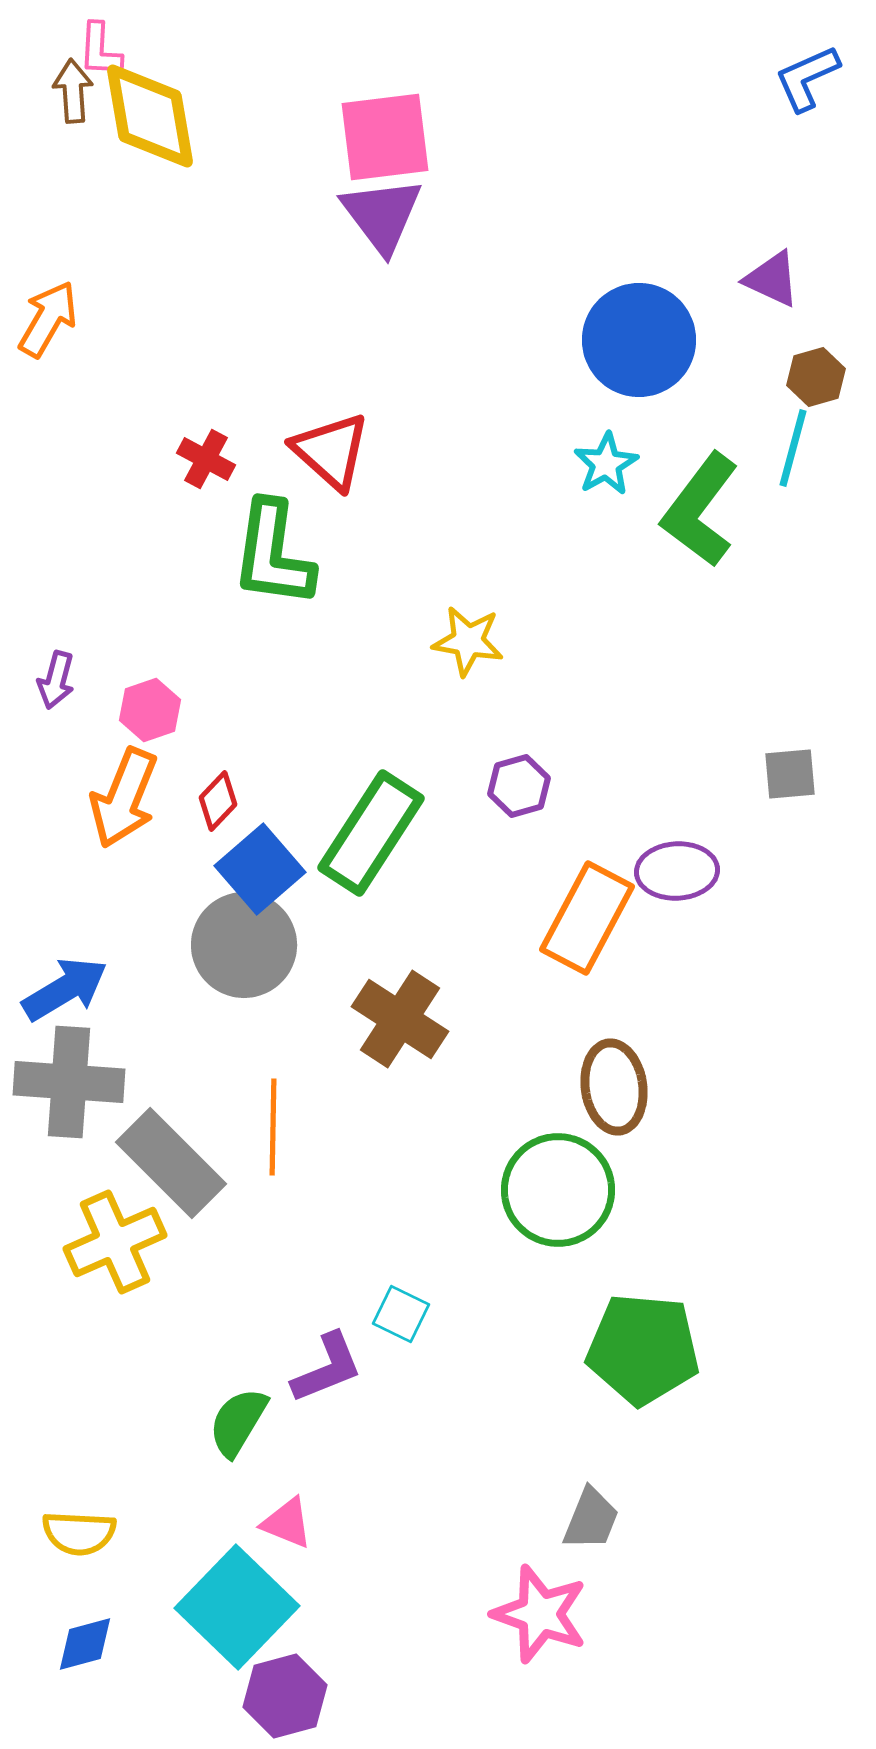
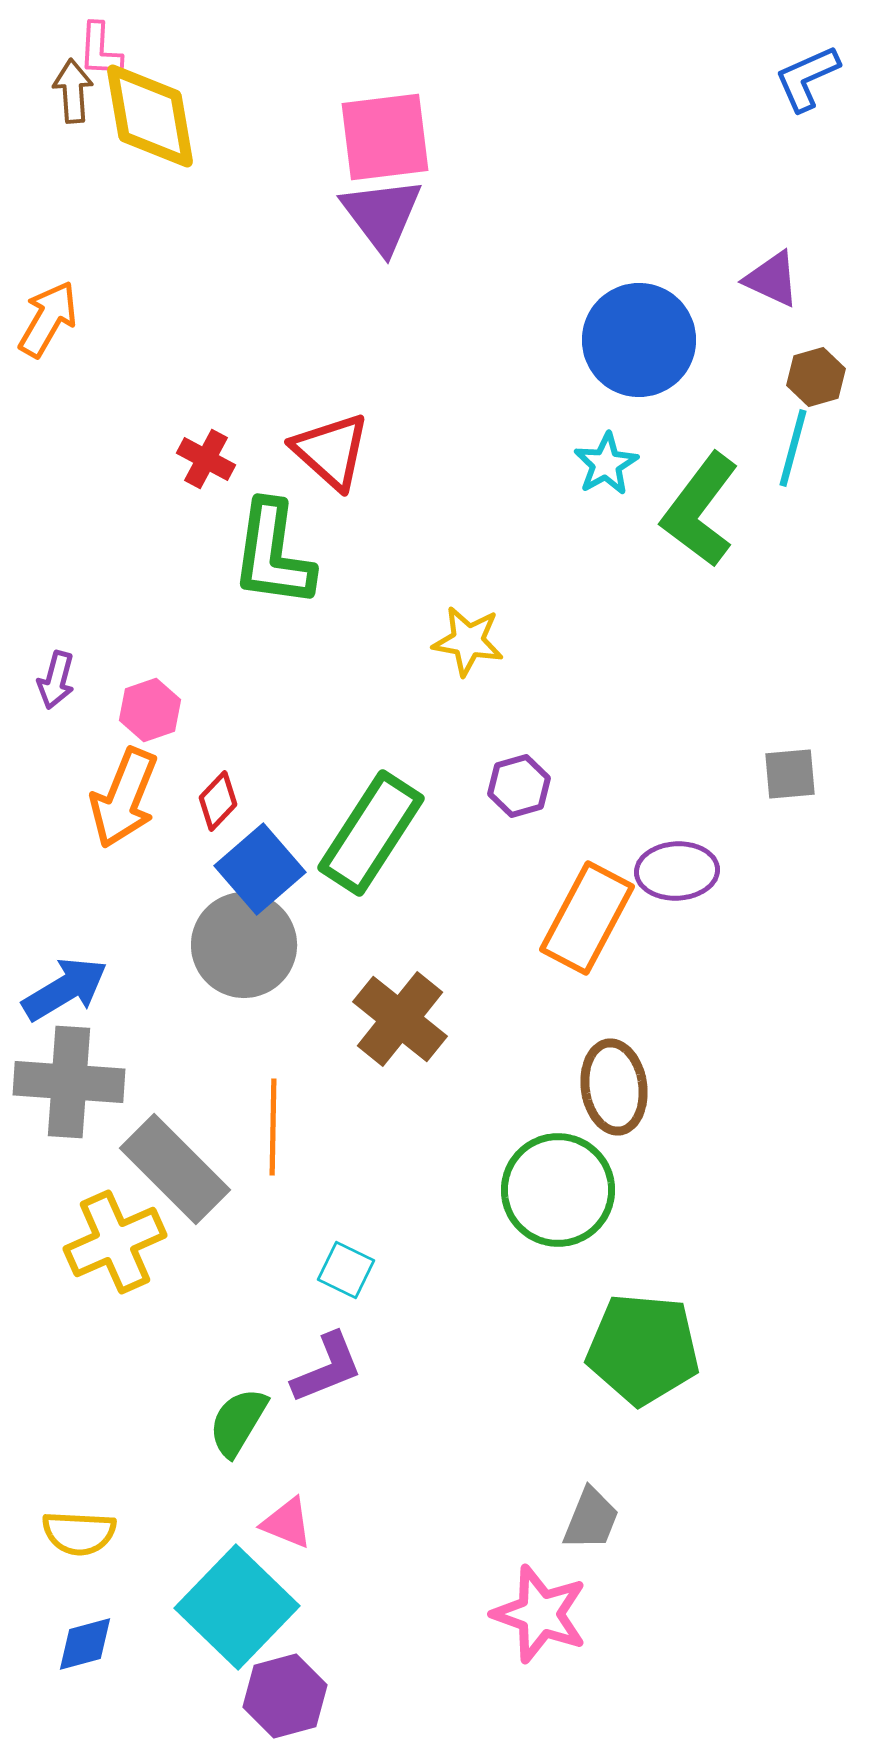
brown cross at (400, 1019): rotated 6 degrees clockwise
gray rectangle at (171, 1163): moved 4 px right, 6 px down
cyan square at (401, 1314): moved 55 px left, 44 px up
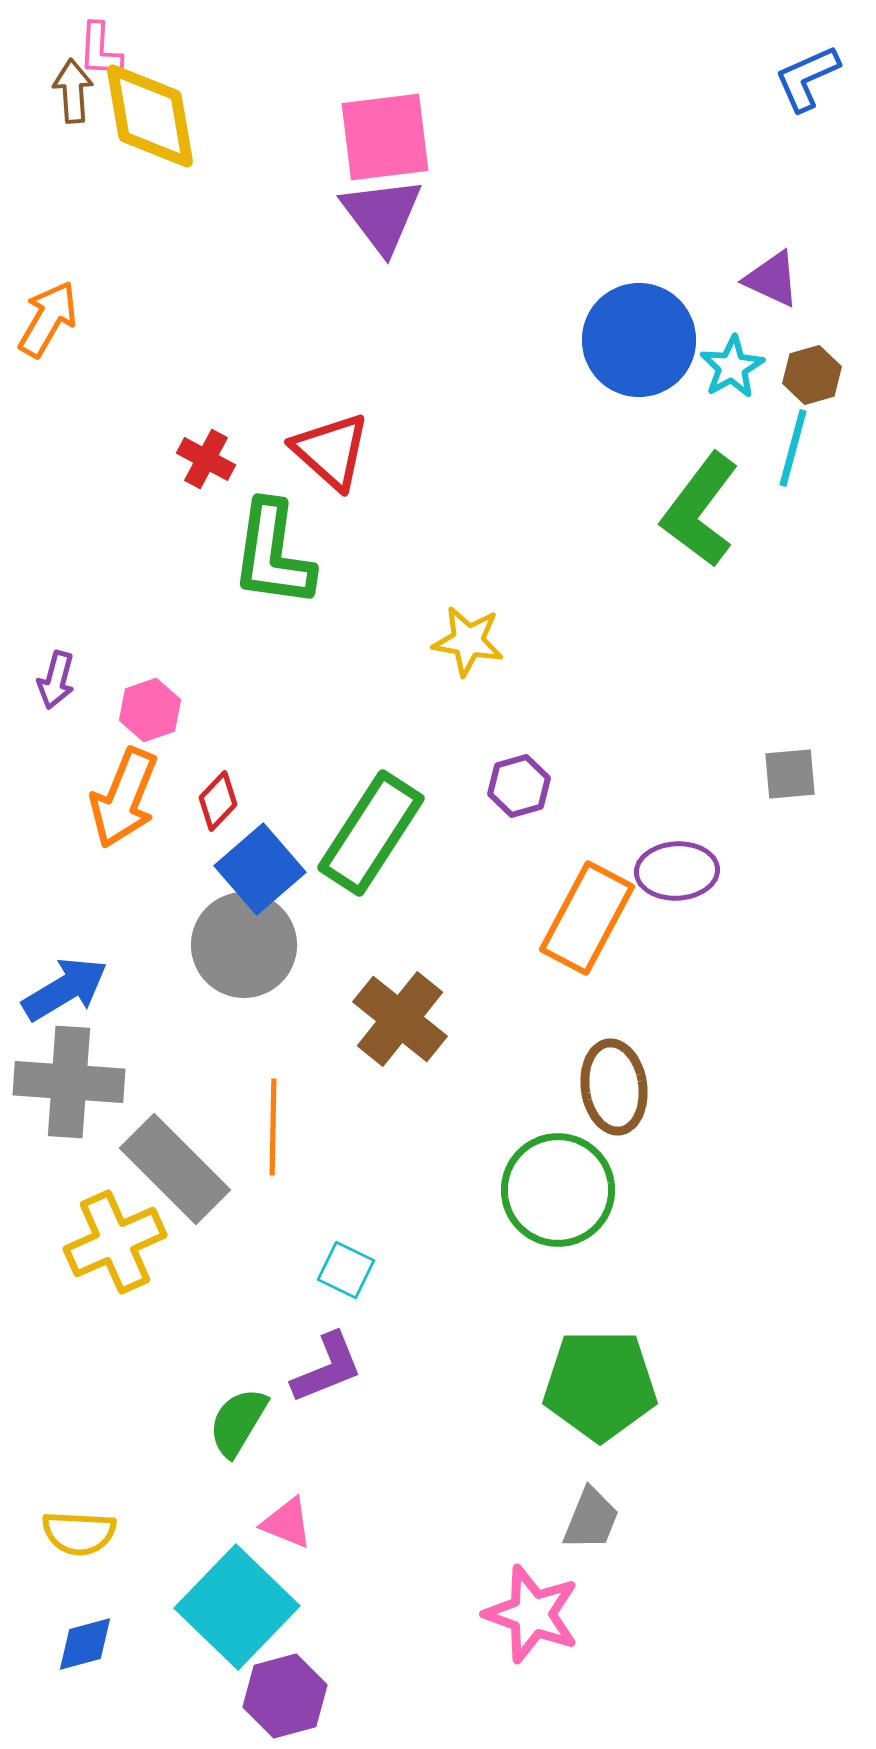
brown hexagon at (816, 377): moved 4 px left, 2 px up
cyan star at (606, 464): moved 126 px right, 97 px up
green pentagon at (643, 1349): moved 43 px left, 36 px down; rotated 5 degrees counterclockwise
pink star at (540, 1614): moved 8 px left
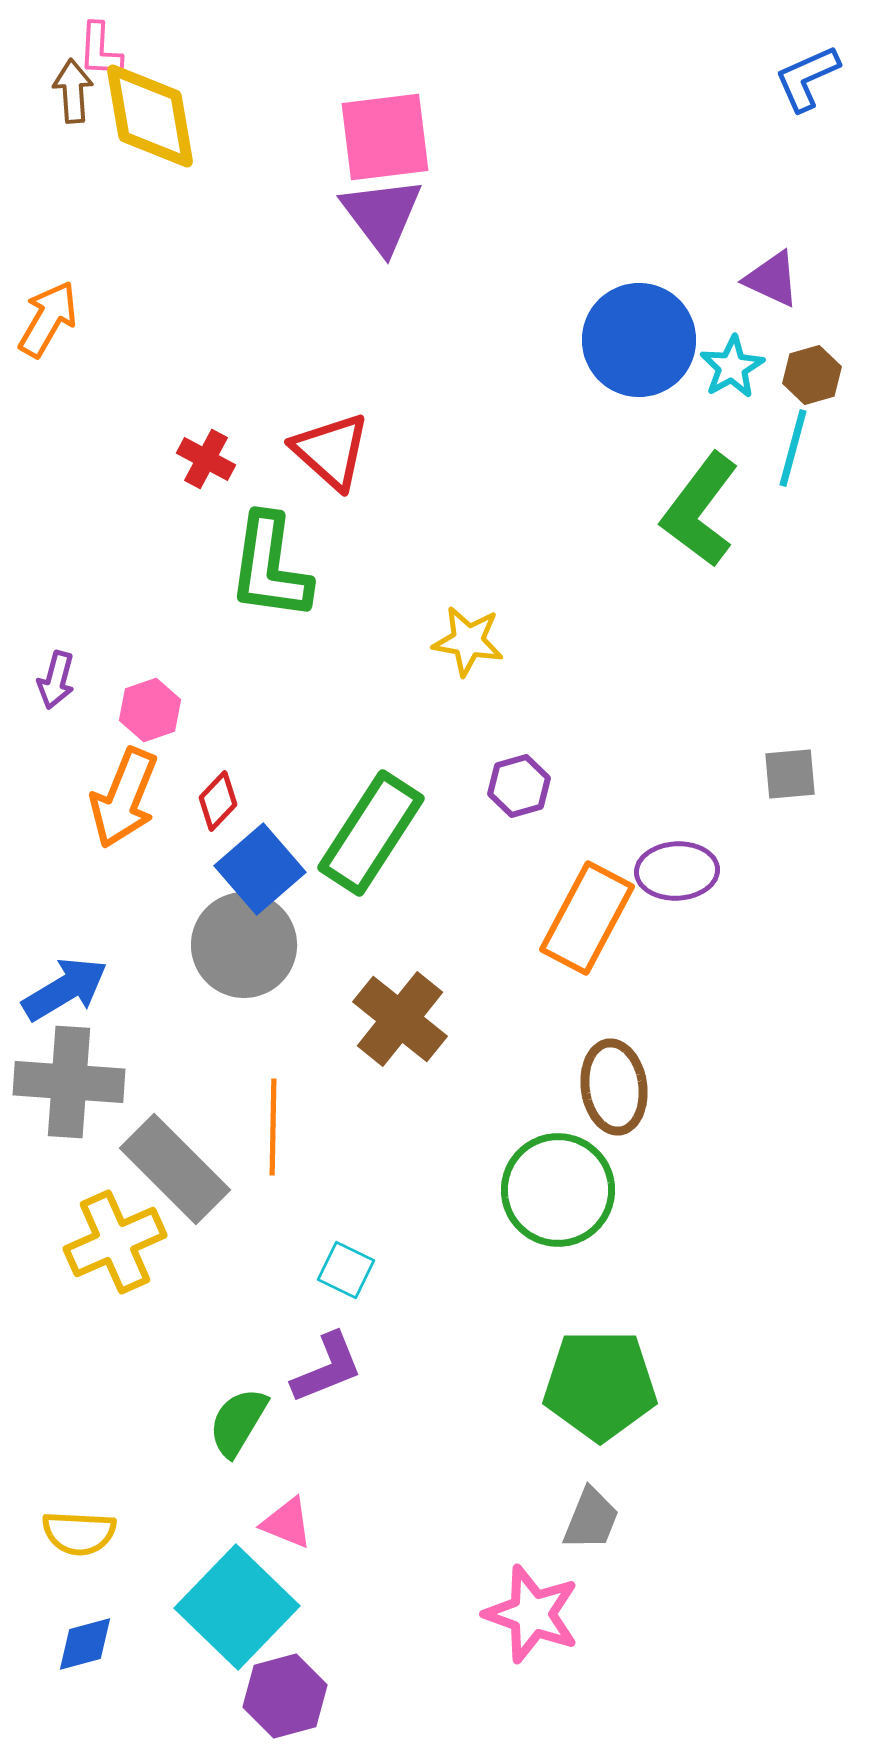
green L-shape at (273, 554): moved 3 px left, 13 px down
